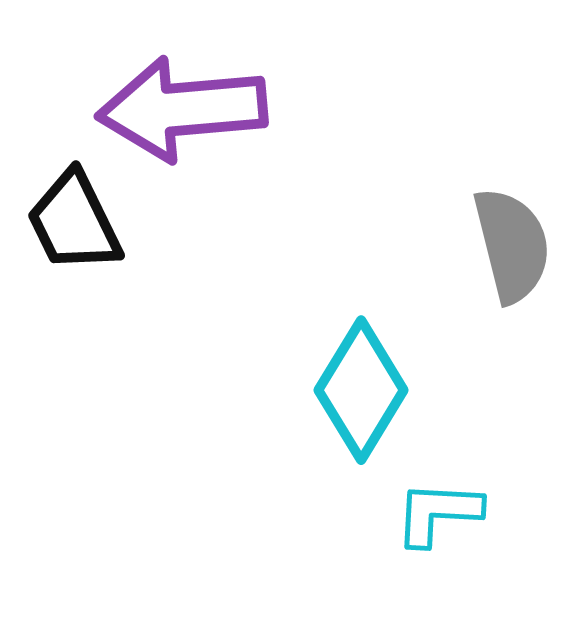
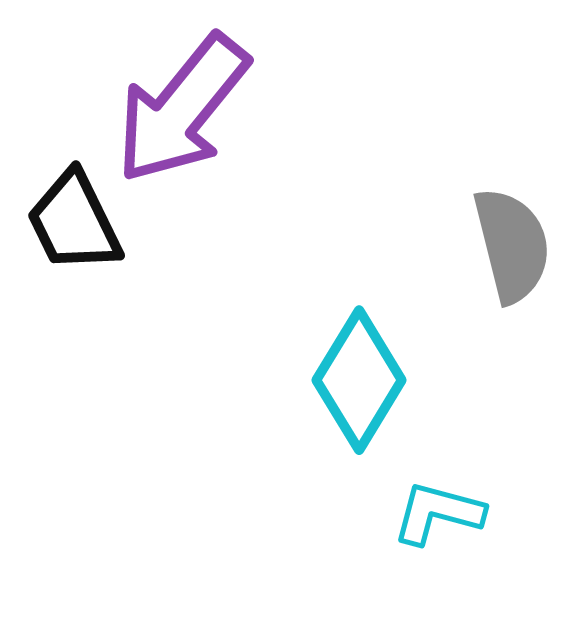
purple arrow: rotated 46 degrees counterclockwise
cyan diamond: moved 2 px left, 10 px up
cyan L-shape: rotated 12 degrees clockwise
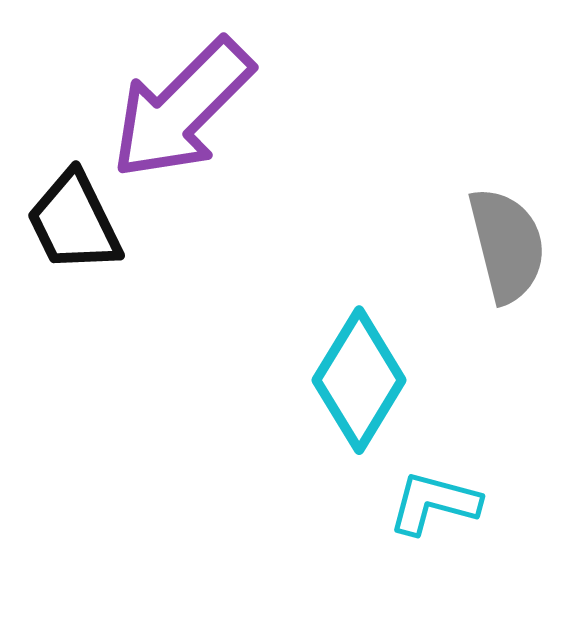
purple arrow: rotated 6 degrees clockwise
gray semicircle: moved 5 px left
cyan L-shape: moved 4 px left, 10 px up
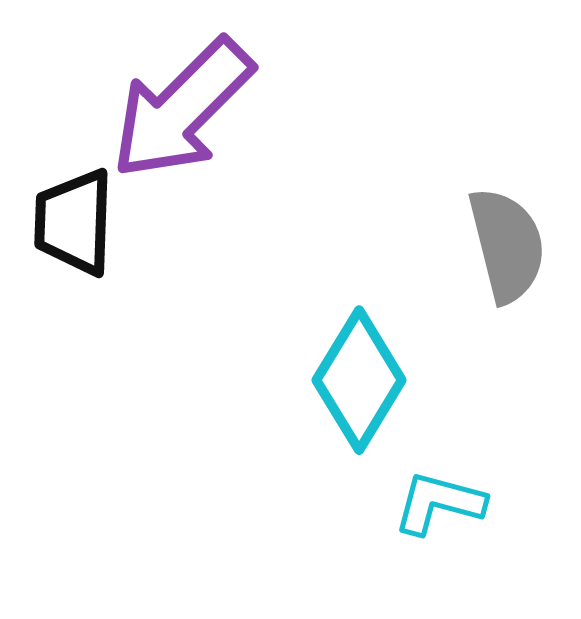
black trapezoid: rotated 28 degrees clockwise
cyan L-shape: moved 5 px right
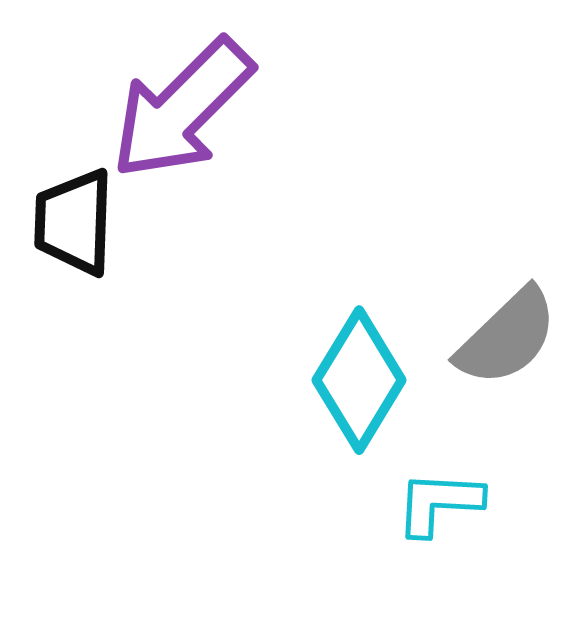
gray semicircle: moved 92 px down; rotated 60 degrees clockwise
cyan L-shape: rotated 12 degrees counterclockwise
